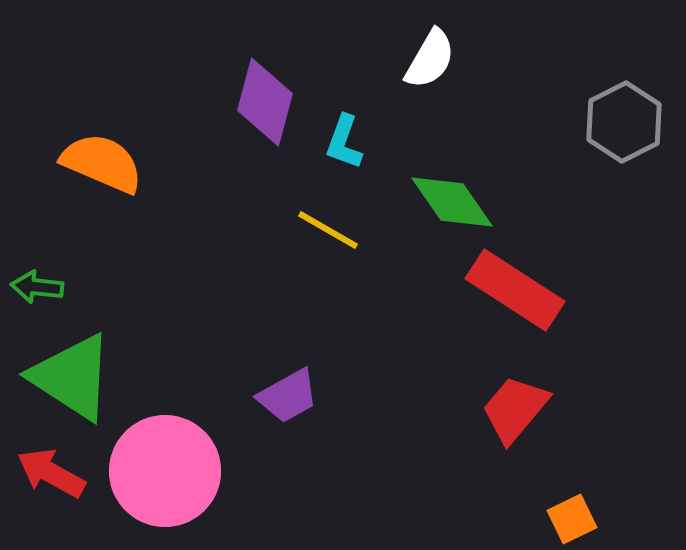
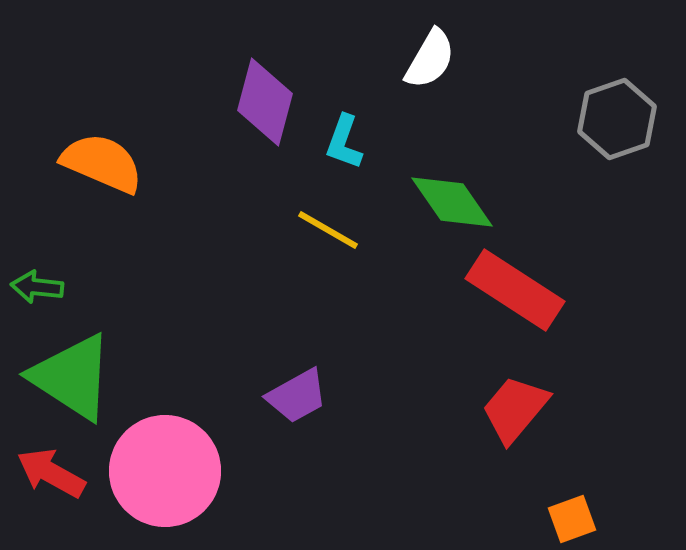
gray hexagon: moved 7 px left, 3 px up; rotated 8 degrees clockwise
purple trapezoid: moved 9 px right
orange square: rotated 6 degrees clockwise
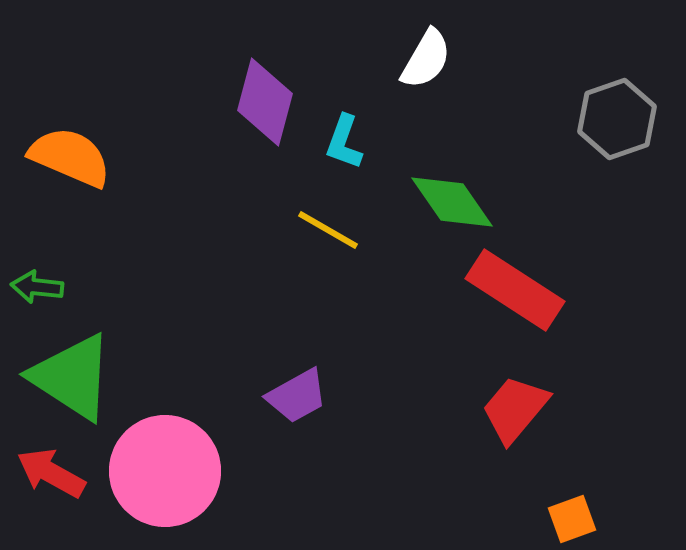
white semicircle: moved 4 px left
orange semicircle: moved 32 px left, 6 px up
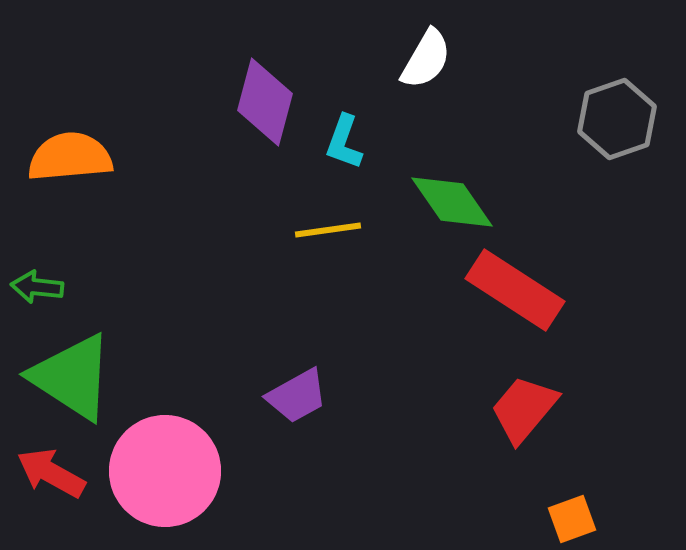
orange semicircle: rotated 28 degrees counterclockwise
yellow line: rotated 38 degrees counterclockwise
red trapezoid: moved 9 px right
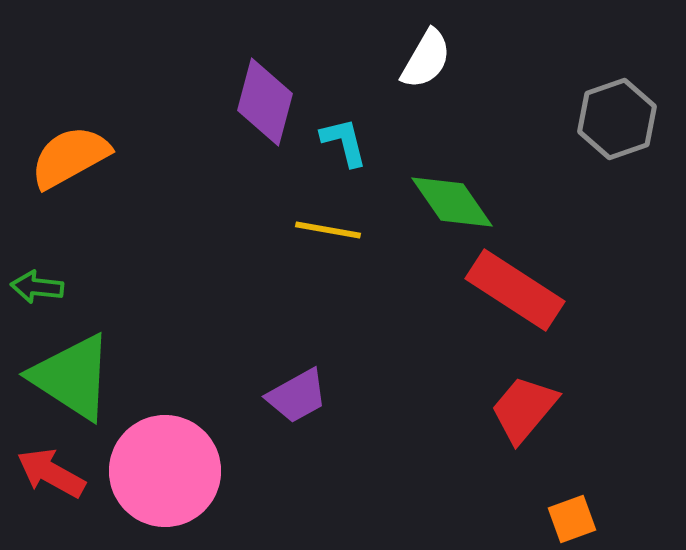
cyan L-shape: rotated 146 degrees clockwise
orange semicircle: rotated 24 degrees counterclockwise
yellow line: rotated 18 degrees clockwise
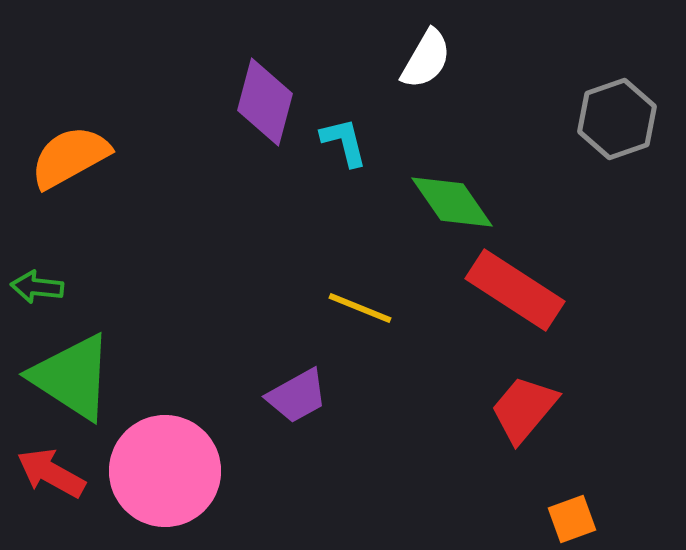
yellow line: moved 32 px right, 78 px down; rotated 12 degrees clockwise
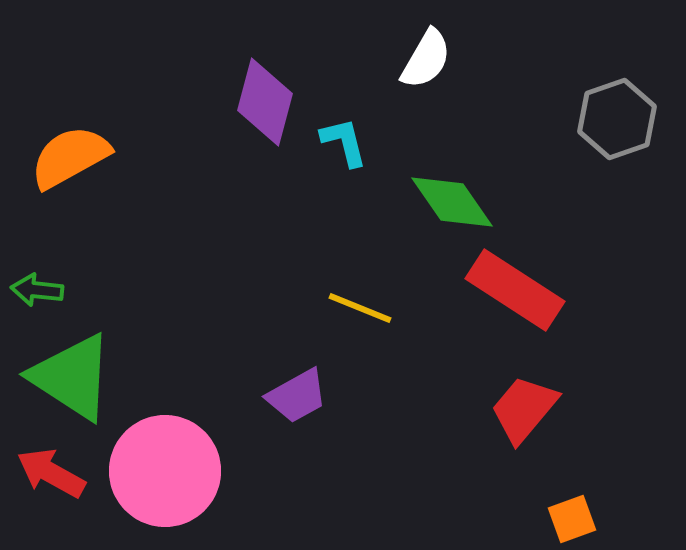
green arrow: moved 3 px down
